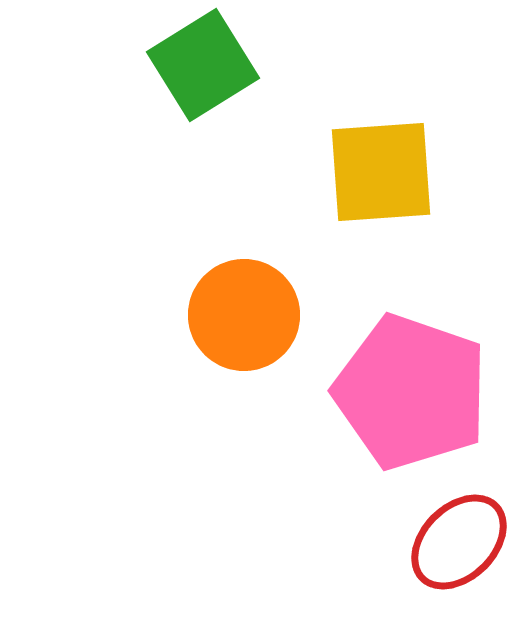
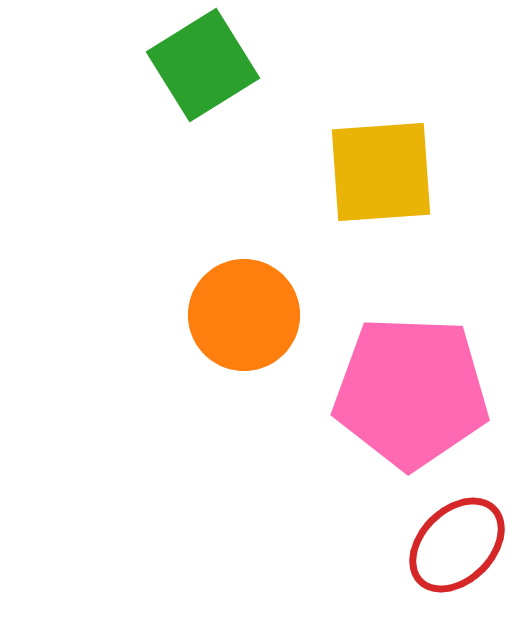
pink pentagon: rotated 17 degrees counterclockwise
red ellipse: moved 2 px left, 3 px down
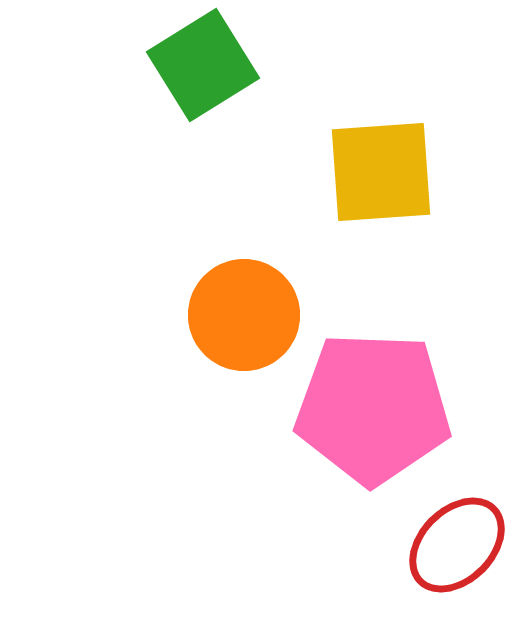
pink pentagon: moved 38 px left, 16 px down
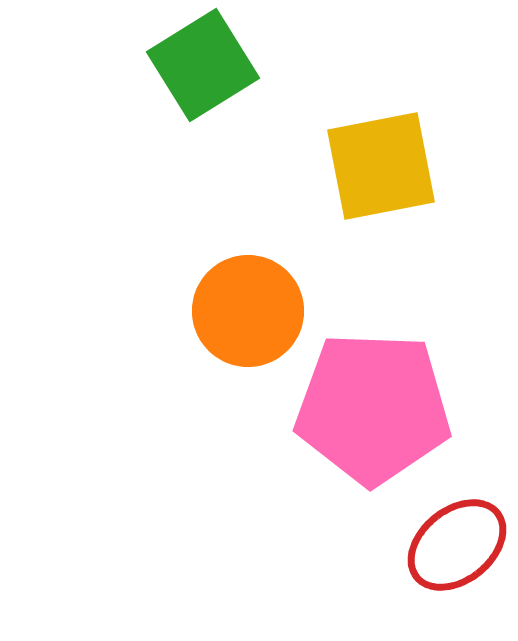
yellow square: moved 6 px up; rotated 7 degrees counterclockwise
orange circle: moved 4 px right, 4 px up
red ellipse: rotated 6 degrees clockwise
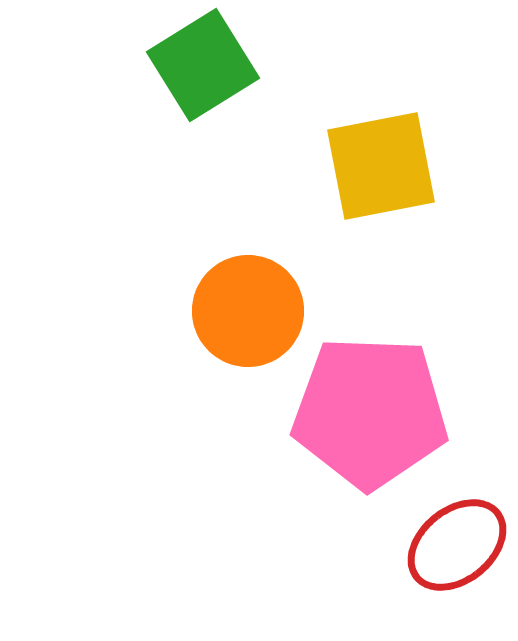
pink pentagon: moved 3 px left, 4 px down
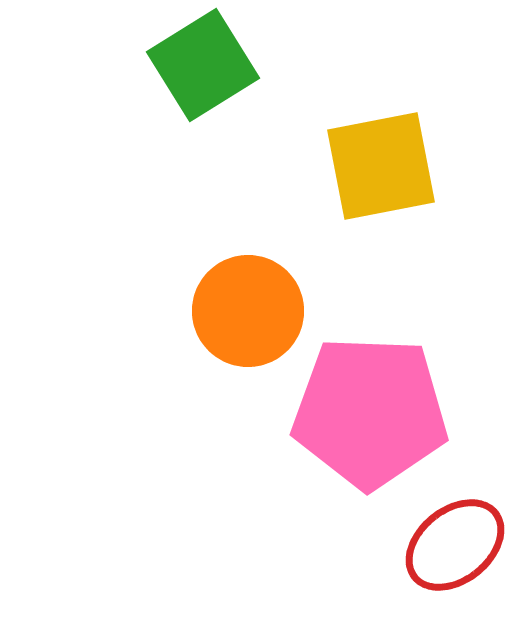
red ellipse: moved 2 px left
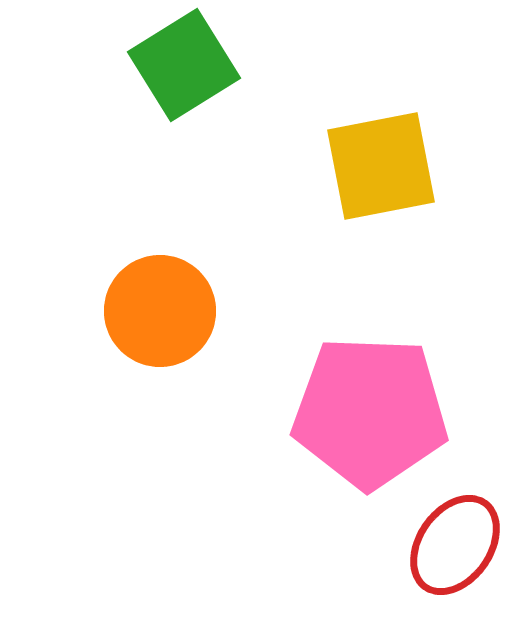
green square: moved 19 px left
orange circle: moved 88 px left
red ellipse: rotated 16 degrees counterclockwise
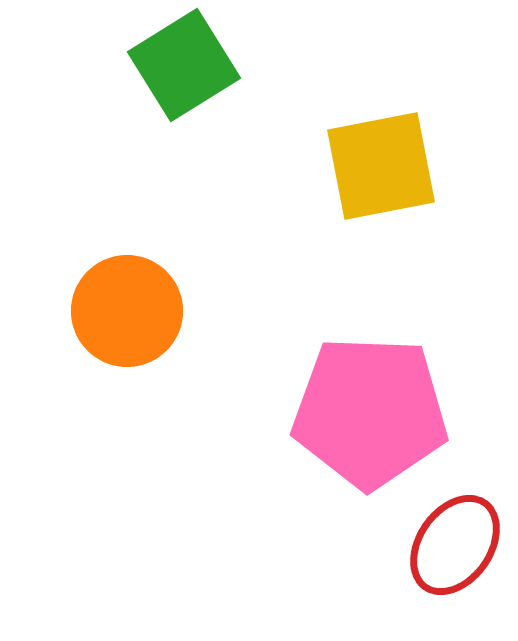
orange circle: moved 33 px left
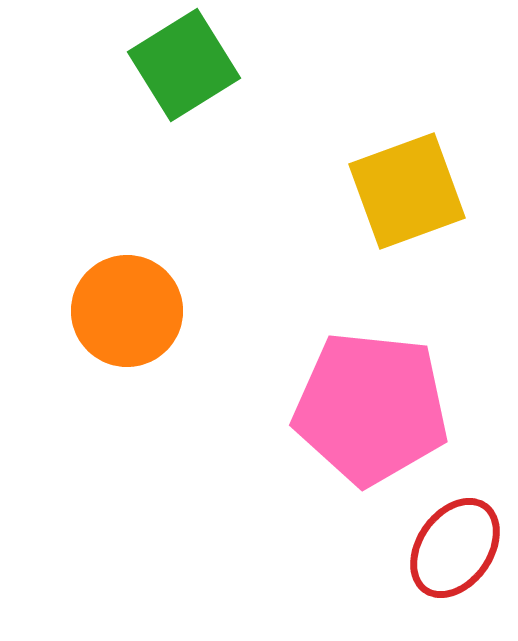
yellow square: moved 26 px right, 25 px down; rotated 9 degrees counterclockwise
pink pentagon: moved 1 px right, 4 px up; rotated 4 degrees clockwise
red ellipse: moved 3 px down
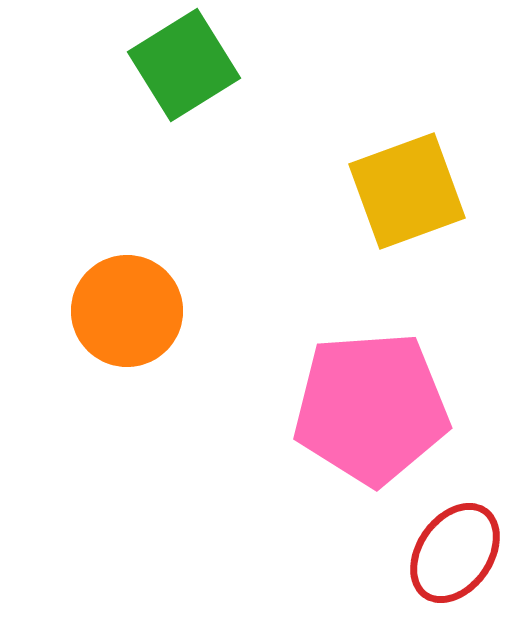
pink pentagon: rotated 10 degrees counterclockwise
red ellipse: moved 5 px down
